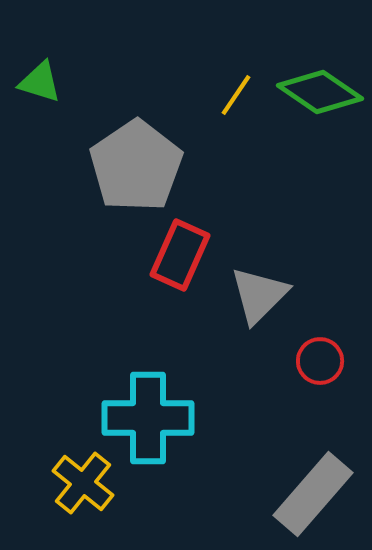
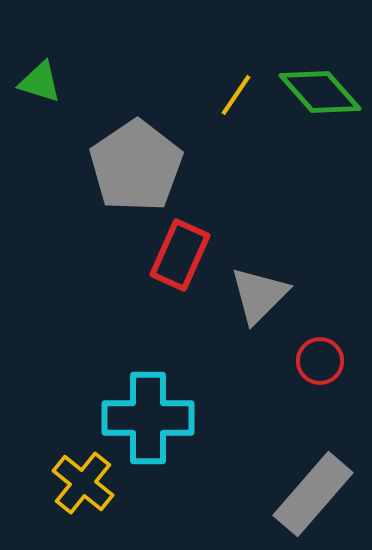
green diamond: rotated 14 degrees clockwise
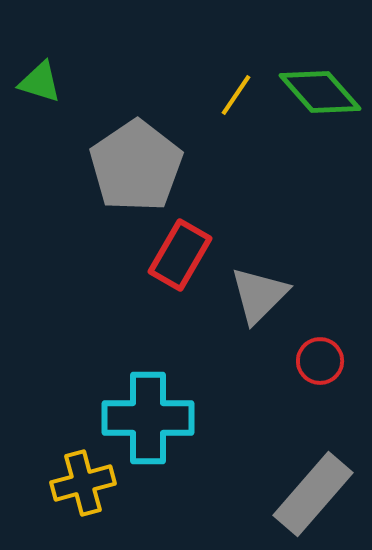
red rectangle: rotated 6 degrees clockwise
yellow cross: rotated 36 degrees clockwise
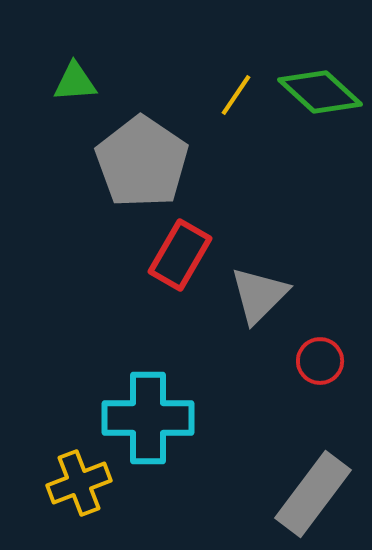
green triangle: moved 35 px right; rotated 21 degrees counterclockwise
green diamond: rotated 6 degrees counterclockwise
gray pentagon: moved 6 px right, 4 px up; rotated 4 degrees counterclockwise
yellow cross: moved 4 px left; rotated 6 degrees counterclockwise
gray rectangle: rotated 4 degrees counterclockwise
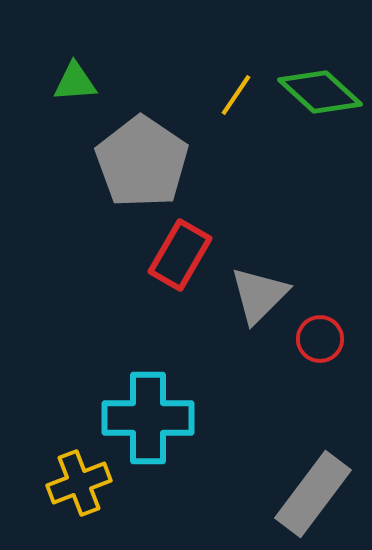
red circle: moved 22 px up
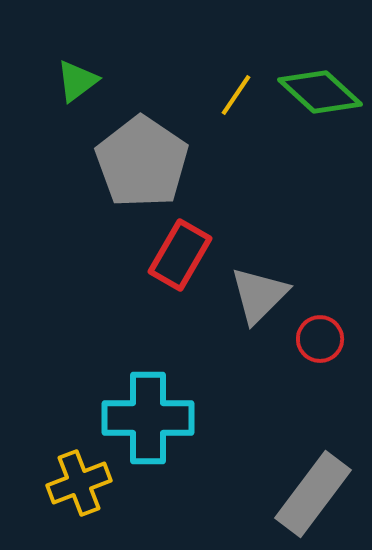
green triangle: moved 2 px right, 1 px up; rotated 33 degrees counterclockwise
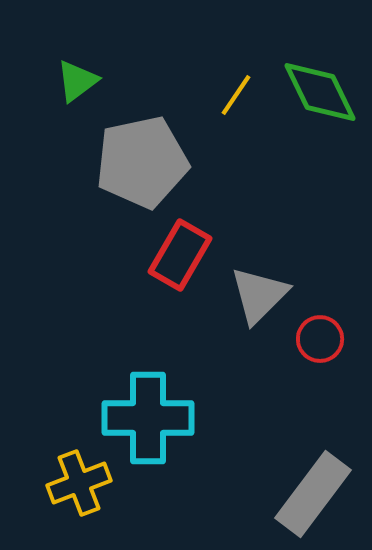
green diamond: rotated 22 degrees clockwise
gray pentagon: rotated 26 degrees clockwise
